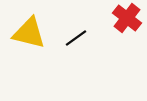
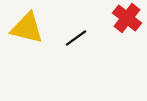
yellow triangle: moved 2 px left, 5 px up
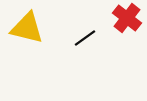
black line: moved 9 px right
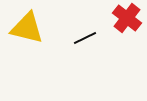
black line: rotated 10 degrees clockwise
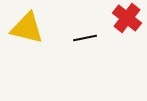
black line: rotated 15 degrees clockwise
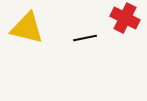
red cross: moved 2 px left; rotated 12 degrees counterclockwise
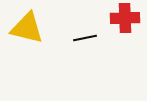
red cross: rotated 28 degrees counterclockwise
